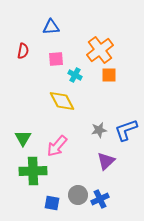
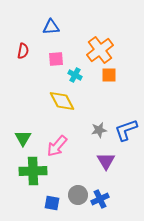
purple triangle: rotated 18 degrees counterclockwise
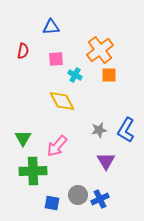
blue L-shape: rotated 40 degrees counterclockwise
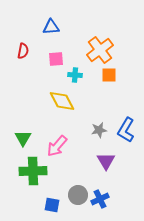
cyan cross: rotated 24 degrees counterclockwise
blue square: moved 2 px down
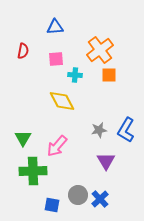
blue triangle: moved 4 px right
blue cross: rotated 18 degrees counterclockwise
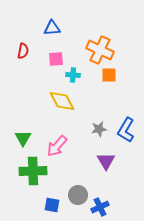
blue triangle: moved 3 px left, 1 px down
orange cross: rotated 28 degrees counterclockwise
cyan cross: moved 2 px left
gray star: moved 1 px up
blue cross: moved 8 px down; rotated 18 degrees clockwise
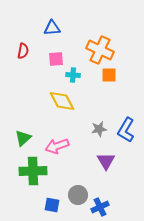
green triangle: rotated 18 degrees clockwise
pink arrow: rotated 30 degrees clockwise
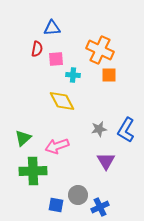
red semicircle: moved 14 px right, 2 px up
blue square: moved 4 px right
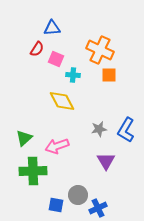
red semicircle: rotated 21 degrees clockwise
pink square: rotated 28 degrees clockwise
green triangle: moved 1 px right
blue cross: moved 2 px left, 1 px down
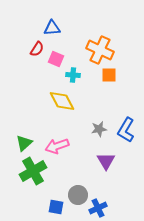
green triangle: moved 5 px down
green cross: rotated 28 degrees counterclockwise
blue square: moved 2 px down
